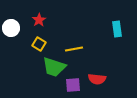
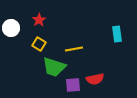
cyan rectangle: moved 5 px down
red semicircle: moved 2 px left; rotated 18 degrees counterclockwise
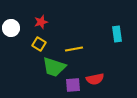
red star: moved 2 px right, 2 px down; rotated 16 degrees clockwise
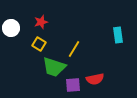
cyan rectangle: moved 1 px right, 1 px down
yellow line: rotated 48 degrees counterclockwise
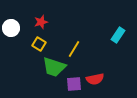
cyan rectangle: rotated 42 degrees clockwise
purple square: moved 1 px right, 1 px up
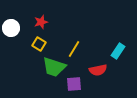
cyan rectangle: moved 16 px down
red semicircle: moved 3 px right, 9 px up
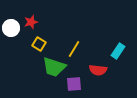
red star: moved 10 px left
red semicircle: rotated 18 degrees clockwise
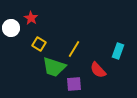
red star: moved 4 px up; rotated 24 degrees counterclockwise
cyan rectangle: rotated 14 degrees counterclockwise
red semicircle: rotated 42 degrees clockwise
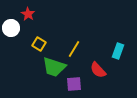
red star: moved 3 px left, 4 px up
